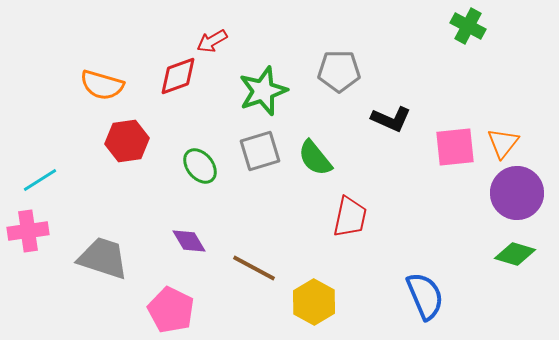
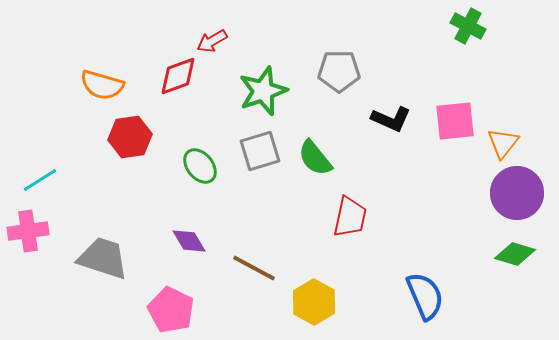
red hexagon: moved 3 px right, 4 px up
pink square: moved 26 px up
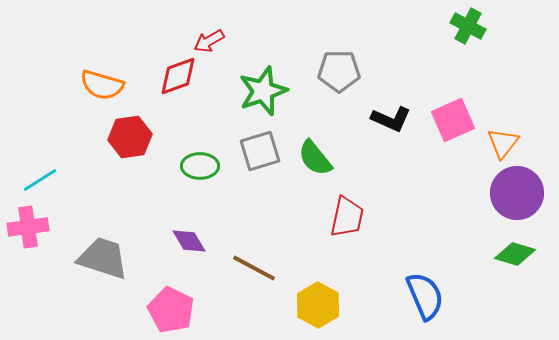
red arrow: moved 3 px left
pink square: moved 2 px left, 1 px up; rotated 18 degrees counterclockwise
green ellipse: rotated 51 degrees counterclockwise
red trapezoid: moved 3 px left
pink cross: moved 4 px up
yellow hexagon: moved 4 px right, 3 px down
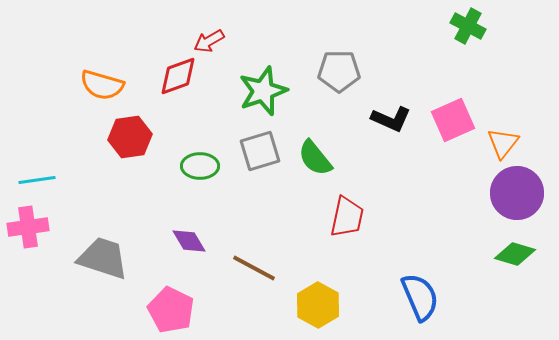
cyan line: moved 3 px left; rotated 24 degrees clockwise
blue semicircle: moved 5 px left, 1 px down
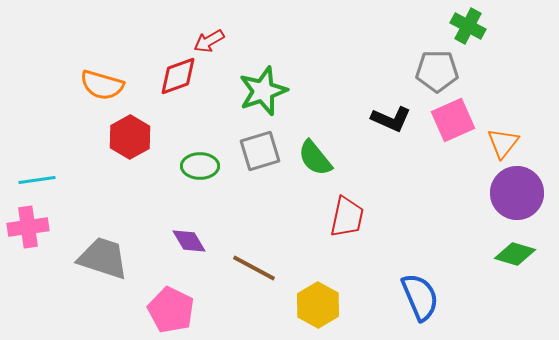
gray pentagon: moved 98 px right
red hexagon: rotated 21 degrees counterclockwise
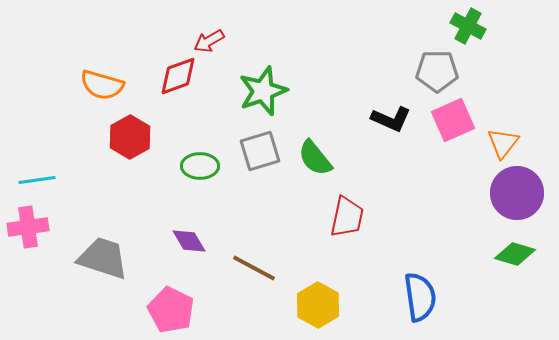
blue semicircle: rotated 15 degrees clockwise
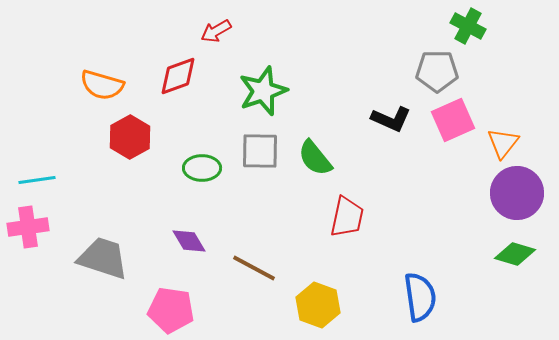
red arrow: moved 7 px right, 10 px up
gray square: rotated 18 degrees clockwise
green ellipse: moved 2 px right, 2 px down
yellow hexagon: rotated 9 degrees counterclockwise
pink pentagon: rotated 18 degrees counterclockwise
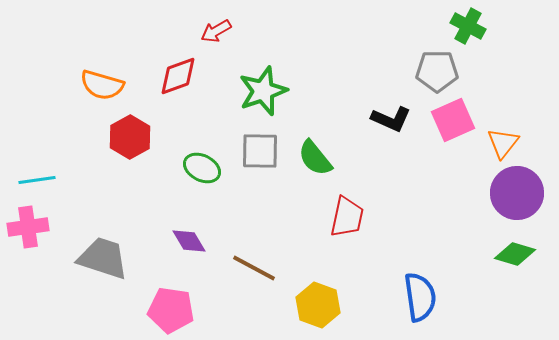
green ellipse: rotated 27 degrees clockwise
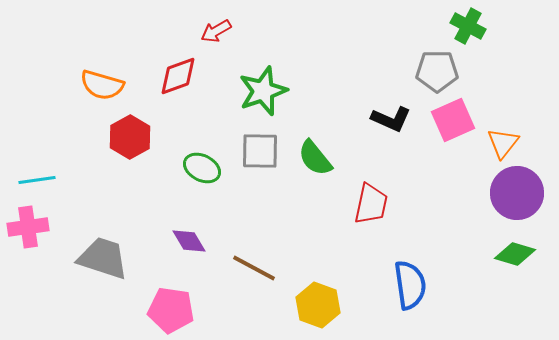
red trapezoid: moved 24 px right, 13 px up
blue semicircle: moved 10 px left, 12 px up
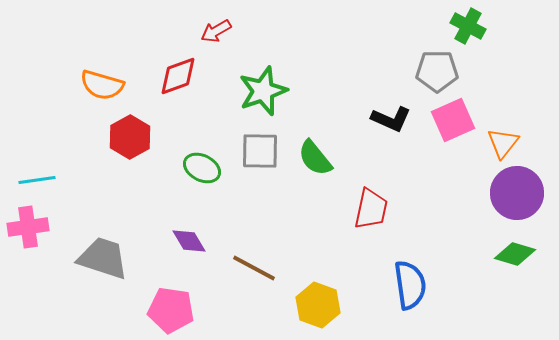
red trapezoid: moved 5 px down
